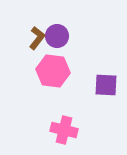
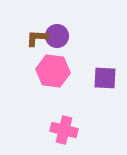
brown L-shape: rotated 125 degrees counterclockwise
purple square: moved 1 px left, 7 px up
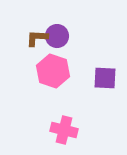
pink hexagon: rotated 12 degrees clockwise
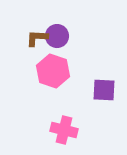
purple square: moved 1 px left, 12 px down
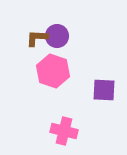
pink cross: moved 1 px down
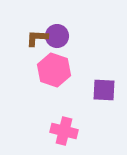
pink hexagon: moved 1 px right, 1 px up
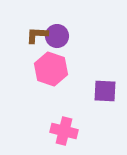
brown L-shape: moved 3 px up
pink hexagon: moved 3 px left, 1 px up
purple square: moved 1 px right, 1 px down
